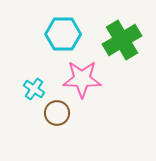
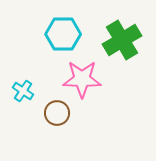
cyan cross: moved 11 px left, 2 px down
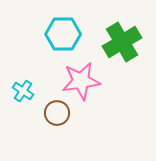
green cross: moved 2 px down
pink star: moved 1 px left, 2 px down; rotated 9 degrees counterclockwise
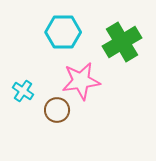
cyan hexagon: moved 2 px up
brown circle: moved 3 px up
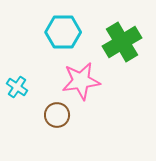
cyan cross: moved 6 px left, 4 px up
brown circle: moved 5 px down
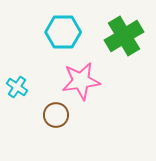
green cross: moved 2 px right, 6 px up
brown circle: moved 1 px left
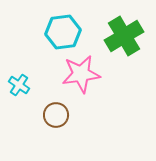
cyan hexagon: rotated 8 degrees counterclockwise
pink star: moved 7 px up
cyan cross: moved 2 px right, 2 px up
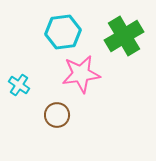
brown circle: moved 1 px right
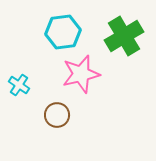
pink star: rotated 6 degrees counterclockwise
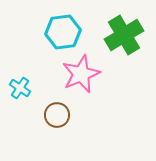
green cross: moved 1 px up
pink star: rotated 9 degrees counterclockwise
cyan cross: moved 1 px right, 3 px down
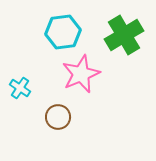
brown circle: moved 1 px right, 2 px down
